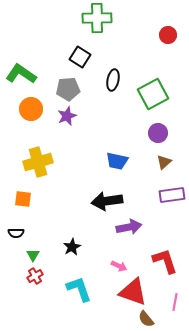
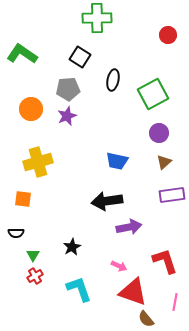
green L-shape: moved 1 px right, 20 px up
purple circle: moved 1 px right
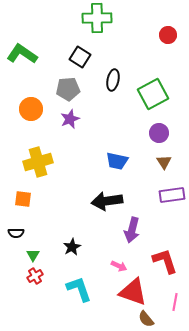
purple star: moved 3 px right, 3 px down
brown triangle: rotated 21 degrees counterclockwise
purple arrow: moved 3 px right, 3 px down; rotated 115 degrees clockwise
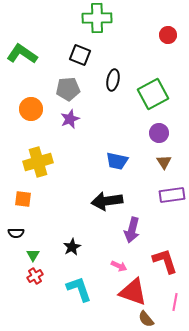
black square: moved 2 px up; rotated 10 degrees counterclockwise
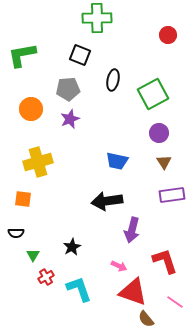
green L-shape: moved 1 px down; rotated 44 degrees counterclockwise
red cross: moved 11 px right, 1 px down
pink line: rotated 66 degrees counterclockwise
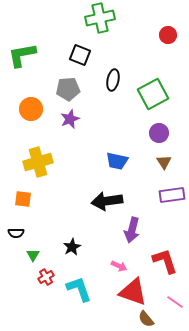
green cross: moved 3 px right; rotated 12 degrees counterclockwise
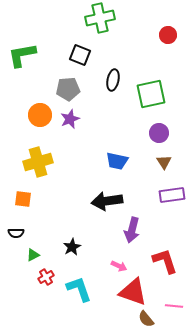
green square: moved 2 px left; rotated 16 degrees clockwise
orange circle: moved 9 px right, 6 px down
green triangle: rotated 32 degrees clockwise
pink line: moved 1 px left, 4 px down; rotated 30 degrees counterclockwise
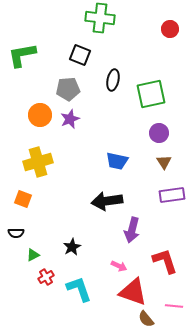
green cross: rotated 20 degrees clockwise
red circle: moved 2 px right, 6 px up
orange square: rotated 12 degrees clockwise
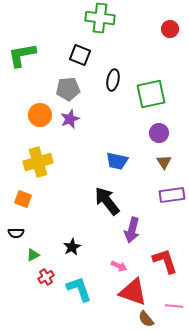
black arrow: rotated 60 degrees clockwise
